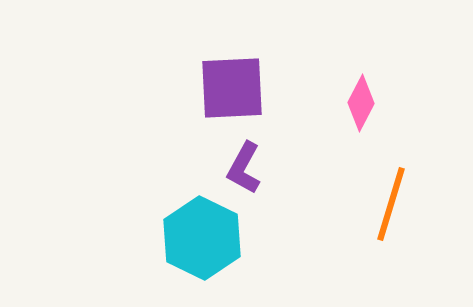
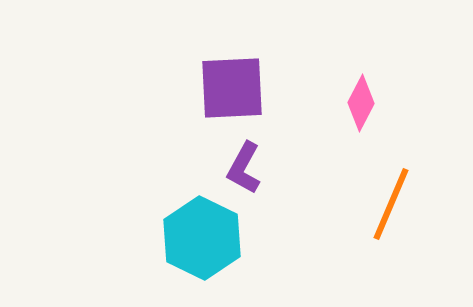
orange line: rotated 6 degrees clockwise
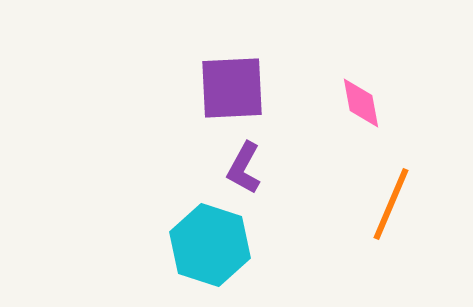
pink diamond: rotated 38 degrees counterclockwise
cyan hexagon: moved 8 px right, 7 px down; rotated 8 degrees counterclockwise
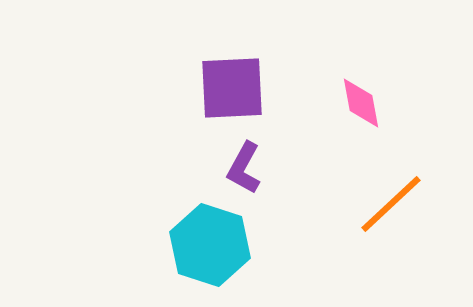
orange line: rotated 24 degrees clockwise
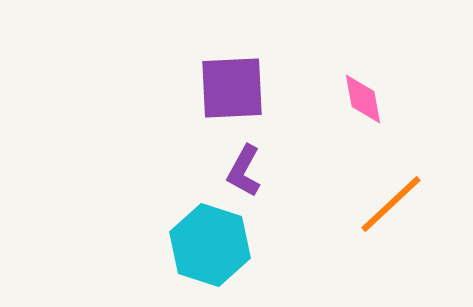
pink diamond: moved 2 px right, 4 px up
purple L-shape: moved 3 px down
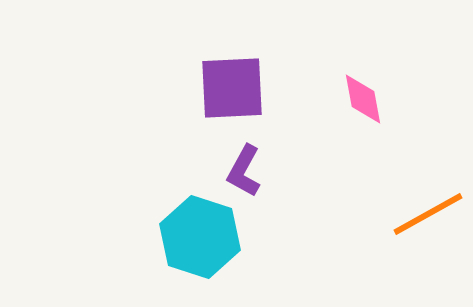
orange line: moved 37 px right, 10 px down; rotated 14 degrees clockwise
cyan hexagon: moved 10 px left, 8 px up
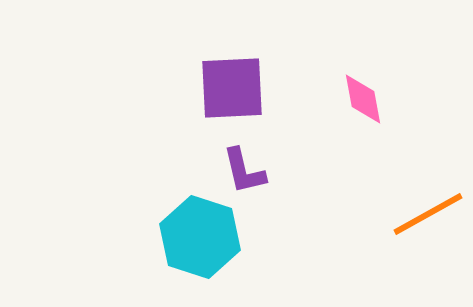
purple L-shape: rotated 42 degrees counterclockwise
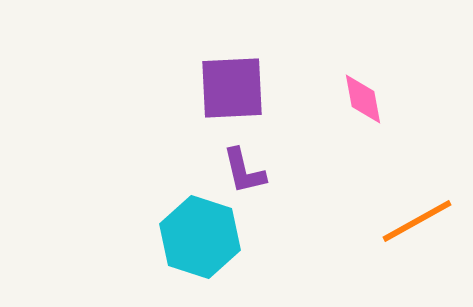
orange line: moved 11 px left, 7 px down
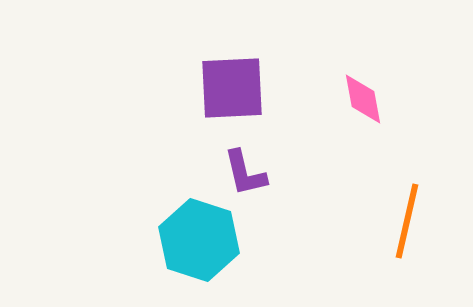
purple L-shape: moved 1 px right, 2 px down
orange line: moved 10 px left; rotated 48 degrees counterclockwise
cyan hexagon: moved 1 px left, 3 px down
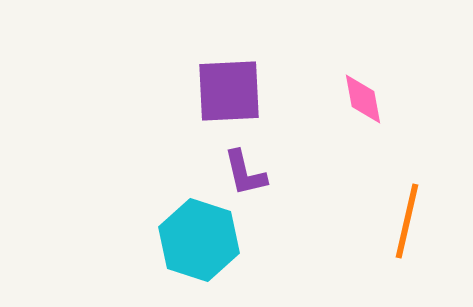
purple square: moved 3 px left, 3 px down
